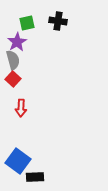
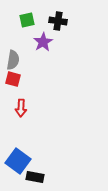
green square: moved 3 px up
purple star: moved 26 px right
gray semicircle: rotated 24 degrees clockwise
red square: rotated 28 degrees counterclockwise
black rectangle: rotated 12 degrees clockwise
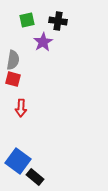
black rectangle: rotated 30 degrees clockwise
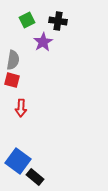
green square: rotated 14 degrees counterclockwise
red square: moved 1 px left, 1 px down
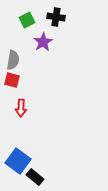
black cross: moved 2 px left, 4 px up
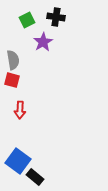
gray semicircle: rotated 18 degrees counterclockwise
red arrow: moved 1 px left, 2 px down
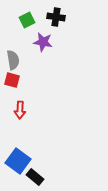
purple star: rotated 30 degrees counterclockwise
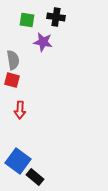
green square: rotated 35 degrees clockwise
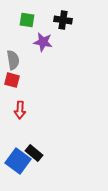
black cross: moved 7 px right, 3 px down
black rectangle: moved 1 px left, 24 px up
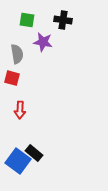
gray semicircle: moved 4 px right, 6 px up
red square: moved 2 px up
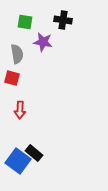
green square: moved 2 px left, 2 px down
